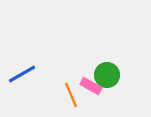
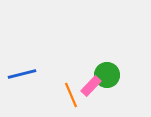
blue line: rotated 16 degrees clockwise
pink rectangle: rotated 75 degrees counterclockwise
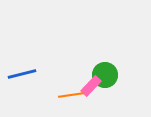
green circle: moved 2 px left
orange line: rotated 75 degrees counterclockwise
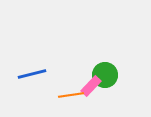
blue line: moved 10 px right
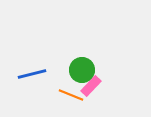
green circle: moved 23 px left, 5 px up
orange line: rotated 30 degrees clockwise
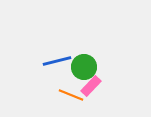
green circle: moved 2 px right, 3 px up
blue line: moved 25 px right, 13 px up
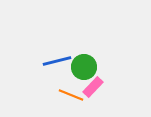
pink rectangle: moved 2 px right, 1 px down
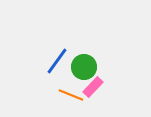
blue line: rotated 40 degrees counterclockwise
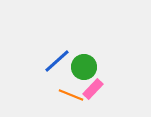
blue line: rotated 12 degrees clockwise
pink rectangle: moved 2 px down
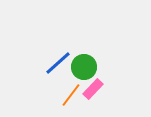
blue line: moved 1 px right, 2 px down
orange line: rotated 75 degrees counterclockwise
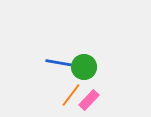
blue line: moved 2 px right; rotated 52 degrees clockwise
pink rectangle: moved 4 px left, 11 px down
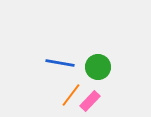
green circle: moved 14 px right
pink rectangle: moved 1 px right, 1 px down
